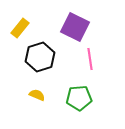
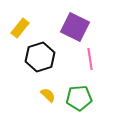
yellow semicircle: moved 11 px right; rotated 21 degrees clockwise
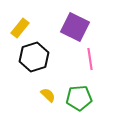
black hexagon: moved 6 px left
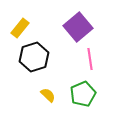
purple square: moved 3 px right; rotated 24 degrees clockwise
green pentagon: moved 4 px right, 4 px up; rotated 20 degrees counterclockwise
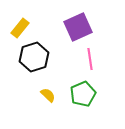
purple square: rotated 16 degrees clockwise
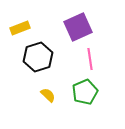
yellow rectangle: rotated 30 degrees clockwise
black hexagon: moved 4 px right
green pentagon: moved 2 px right, 2 px up
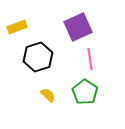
yellow rectangle: moved 3 px left, 1 px up
green pentagon: rotated 15 degrees counterclockwise
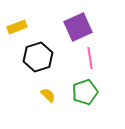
pink line: moved 1 px up
green pentagon: rotated 20 degrees clockwise
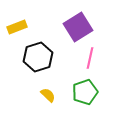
purple square: rotated 8 degrees counterclockwise
pink line: rotated 20 degrees clockwise
